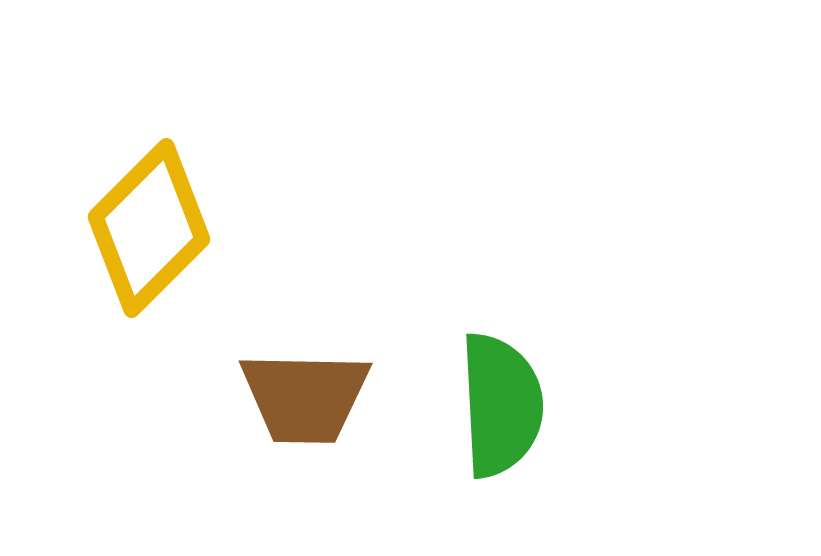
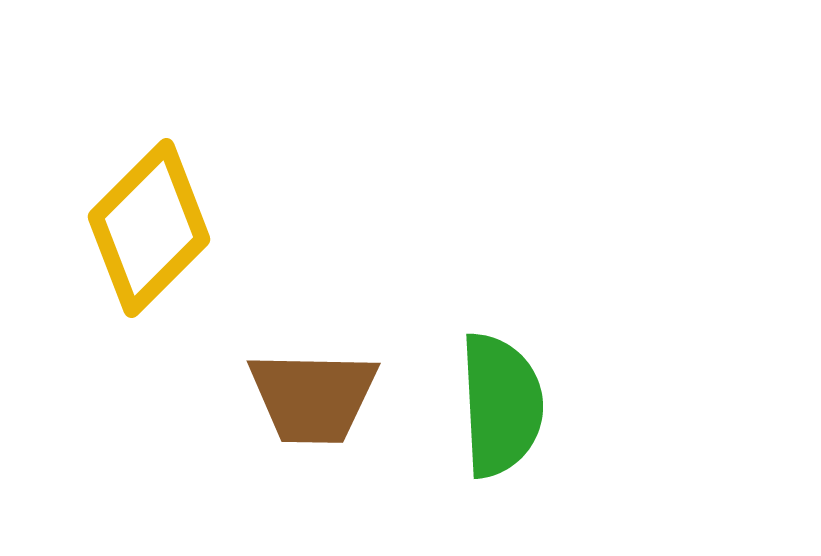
brown trapezoid: moved 8 px right
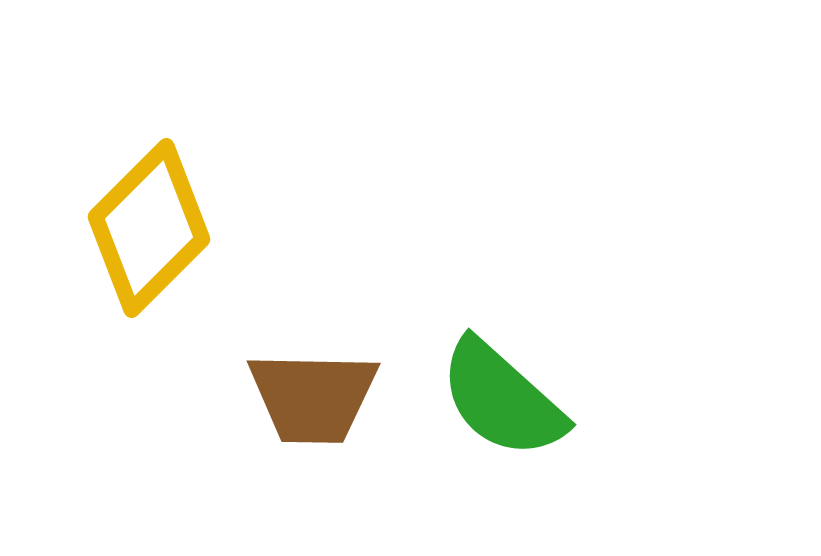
green semicircle: moved 1 px right, 6 px up; rotated 135 degrees clockwise
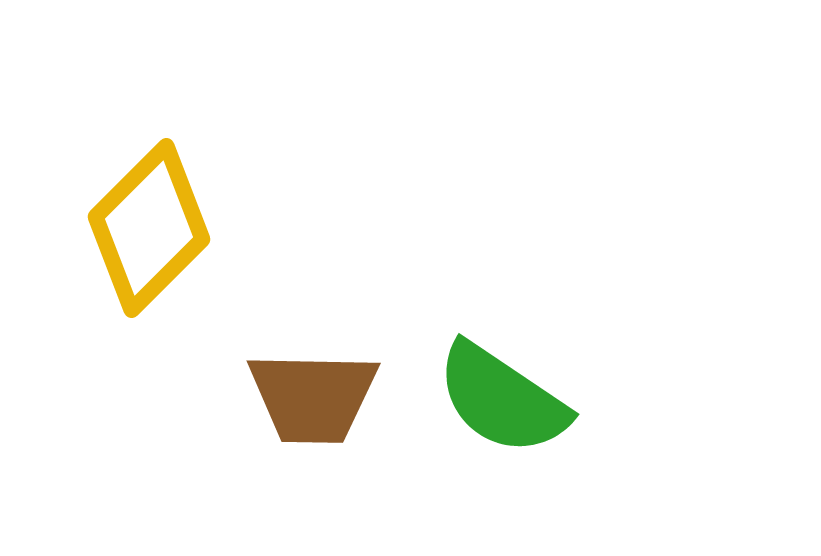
green semicircle: rotated 8 degrees counterclockwise
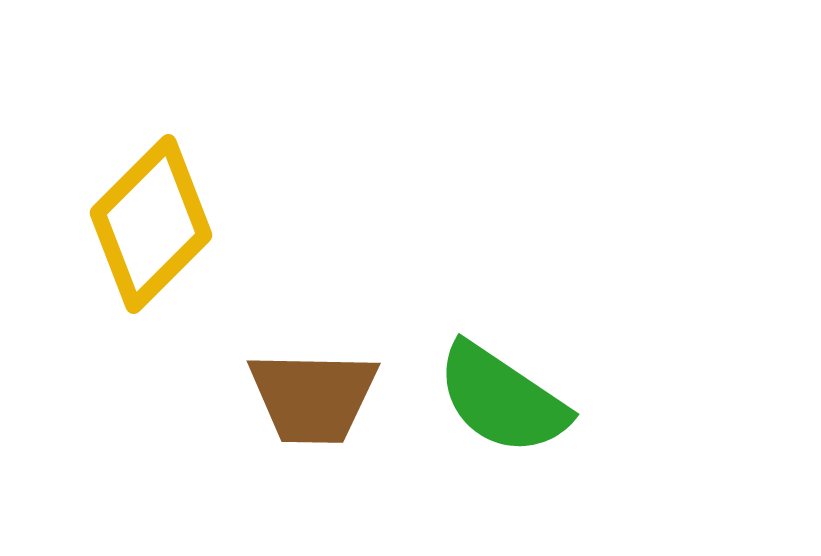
yellow diamond: moved 2 px right, 4 px up
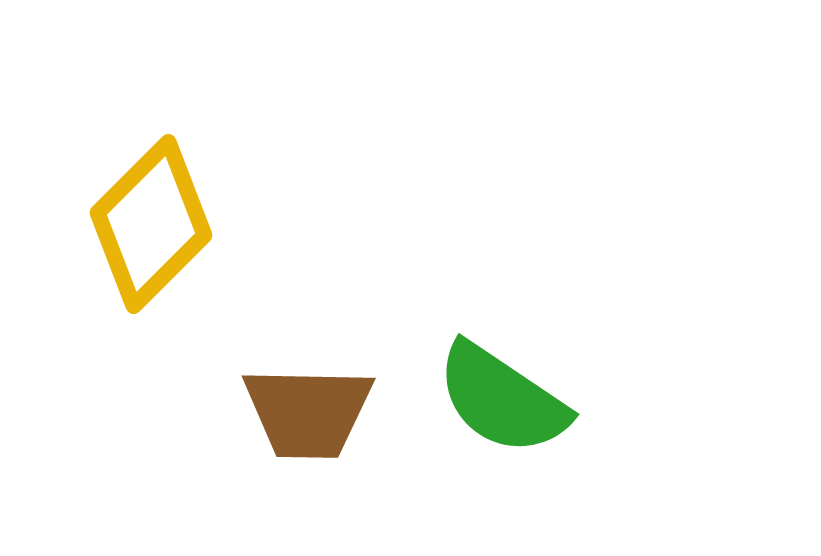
brown trapezoid: moved 5 px left, 15 px down
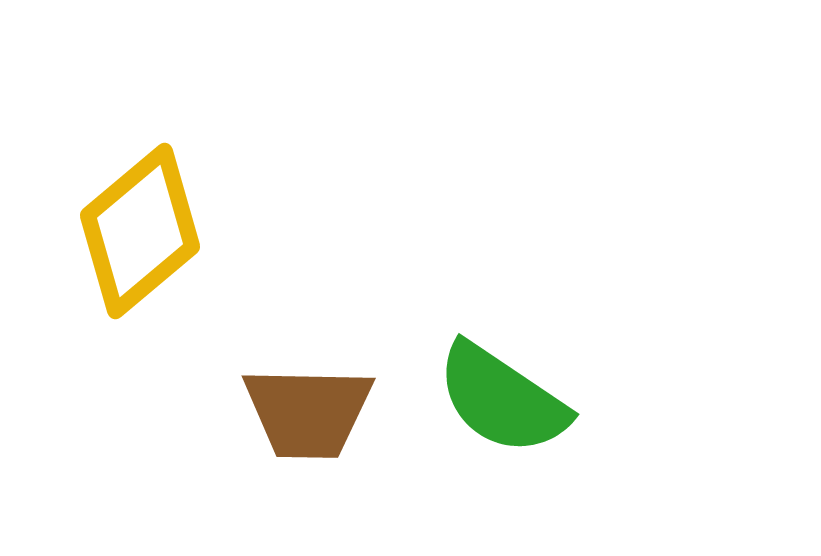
yellow diamond: moved 11 px left, 7 px down; rotated 5 degrees clockwise
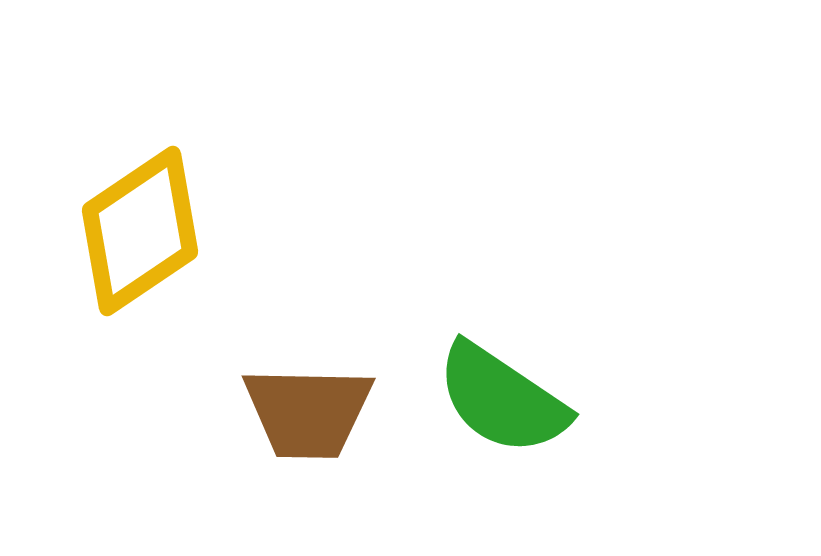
yellow diamond: rotated 6 degrees clockwise
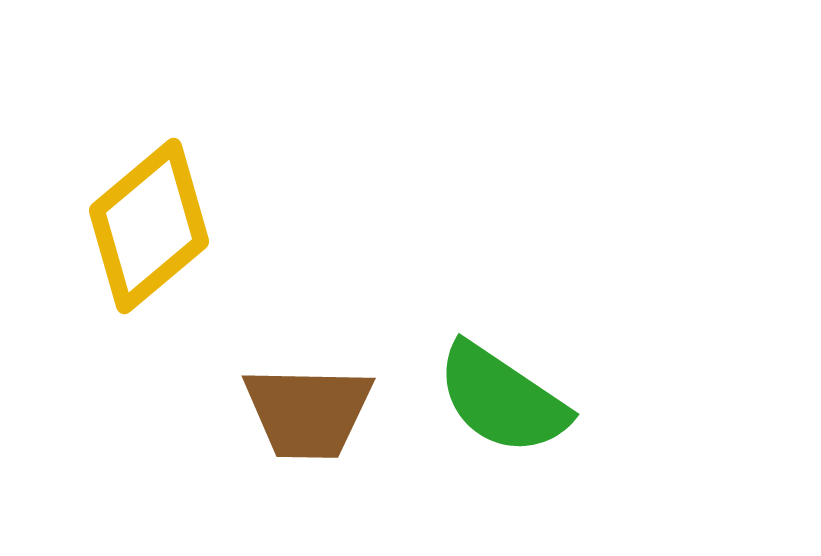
yellow diamond: moved 9 px right, 5 px up; rotated 6 degrees counterclockwise
